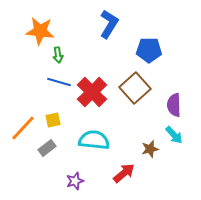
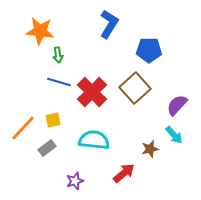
purple semicircle: moved 3 px right; rotated 45 degrees clockwise
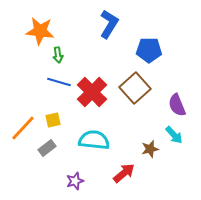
purple semicircle: rotated 65 degrees counterclockwise
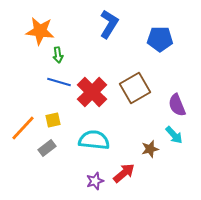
blue pentagon: moved 11 px right, 11 px up
brown square: rotated 12 degrees clockwise
purple star: moved 20 px right
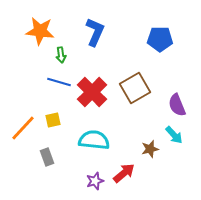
blue L-shape: moved 14 px left, 8 px down; rotated 8 degrees counterclockwise
green arrow: moved 3 px right
gray rectangle: moved 9 px down; rotated 72 degrees counterclockwise
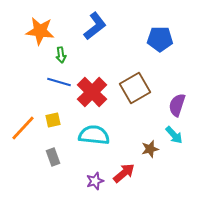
blue L-shape: moved 6 px up; rotated 28 degrees clockwise
purple semicircle: rotated 40 degrees clockwise
cyan semicircle: moved 5 px up
gray rectangle: moved 6 px right
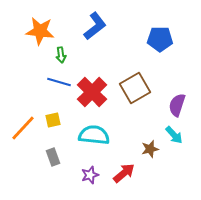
purple star: moved 5 px left, 6 px up
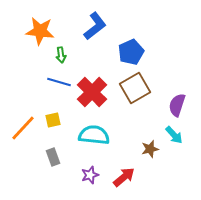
blue pentagon: moved 29 px left, 13 px down; rotated 25 degrees counterclockwise
red arrow: moved 4 px down
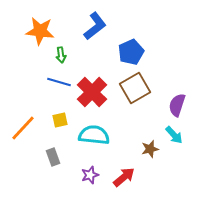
yellow square: moved 7 px right
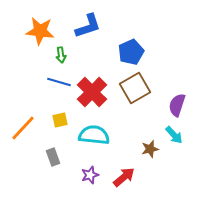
blue L-shape: moved 7 px left; rotated 20 degrees clockwise
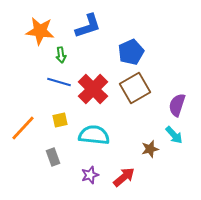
red cross: moved 1 px right, 3 px up
